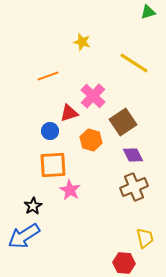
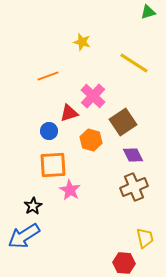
blue circle: moved 1 px left
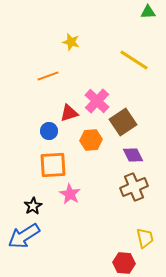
green triangle: rotated 14 degrees clockwise
yellow star: moved 11 px left
yellow line: moved 3 px up
pink cross: moved 4 px right, 5 px down
orange hexagon: rotated 20 degrees counterclockwise
pink star: moved 4 px down
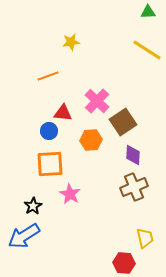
yellow star: rotated 24 degrees counterclockwise
yellow line: moved 13 px right, 10 px up
red triangle: moved 6 px left; rotated 24 degrees clockwise
purple diamond: rotated 30 degrees clockwise
orange square: moved 3 px left, 1 px up
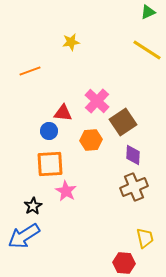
green triangle: rotated 21 degrees counterclockwise
orange line: moved 18 px left, 5 px up
pink star: moved 4 px left, 3 px up
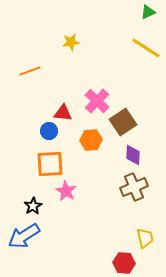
yellow line: moved 1 px left, 2 px up
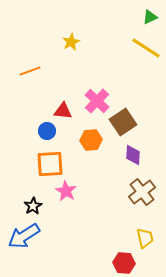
green triangle: moved 2 px right, 5 px down
yellow star: rotated 18 degrees counterclockwise
red triangle: moved 2 px up
blue circle: moved 2 px left
brown cross: moved 8 px right, 5 px down; rotated 16 degrees counterclockwise
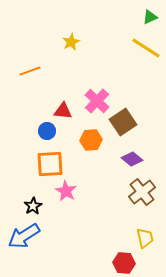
purple diamond: moved 1 px left, 4 px down; rotated 55 degrees counterclockwise
